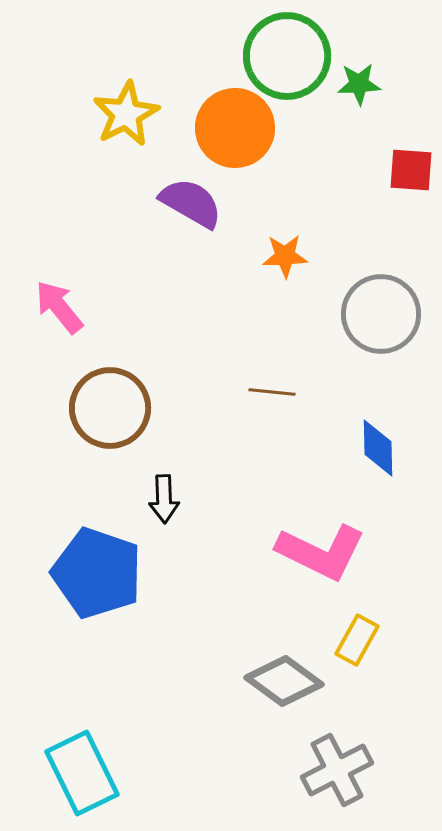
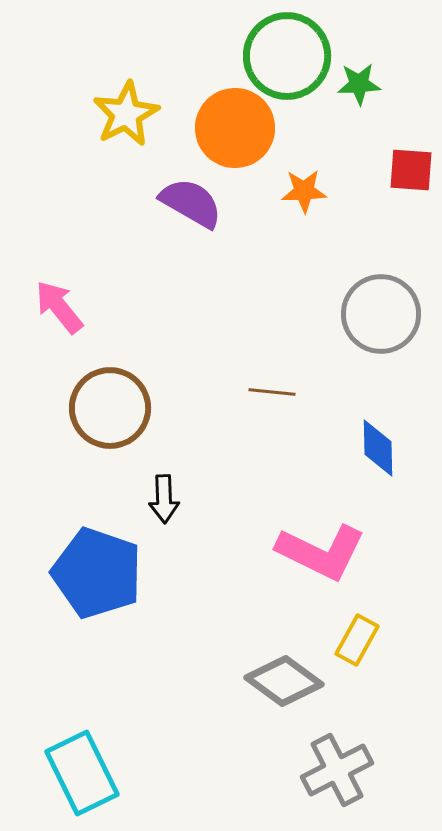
orange star: moved 19 px right, 65 px up
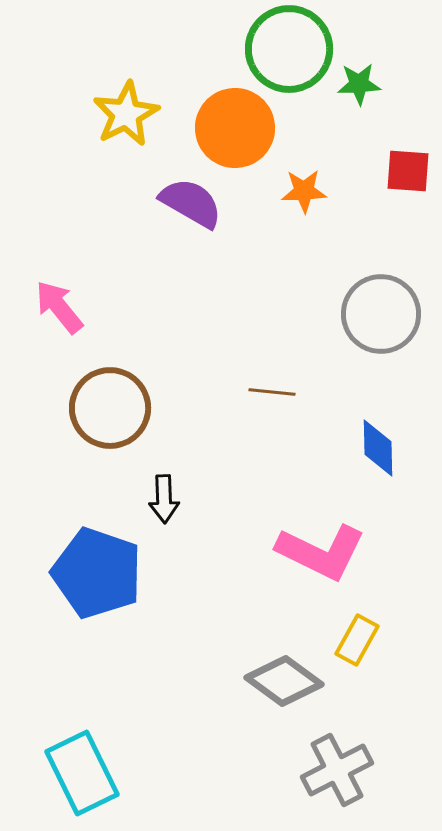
green circle: moved 2 px right, 7 px up
red square: moved 3 px left, 1 px down
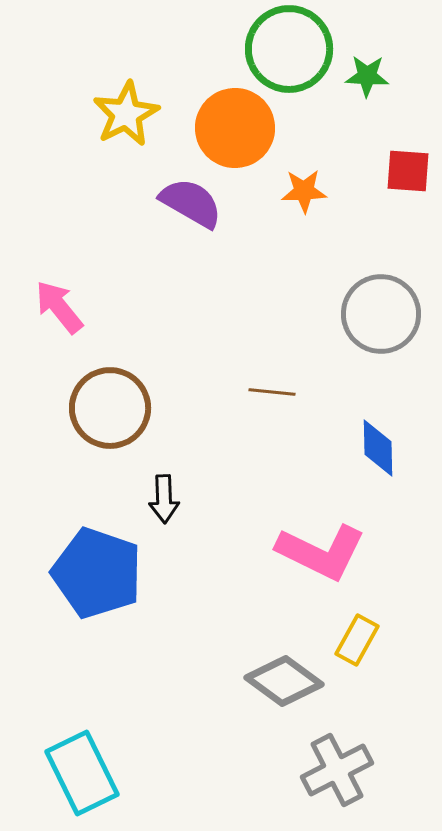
green star: moved 8 px right, 8 px up; rotated 6 degrees clockwise
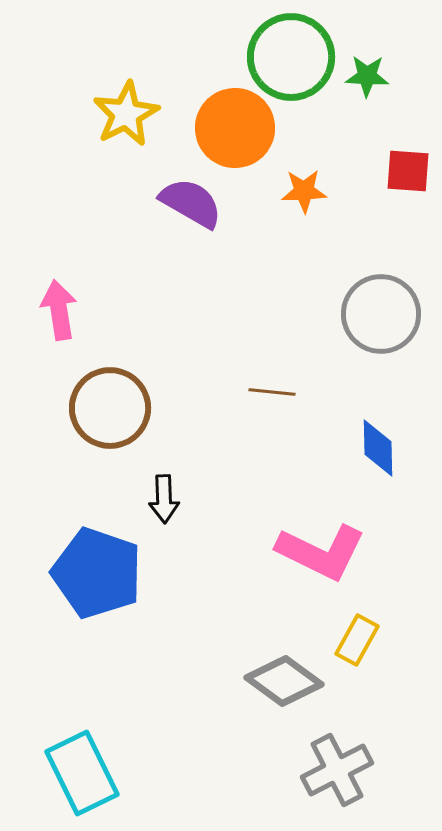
green circle: moved 2 px right, 8 px down
pink arrow: moved 3 px down; rotated 30 degrees clockwise
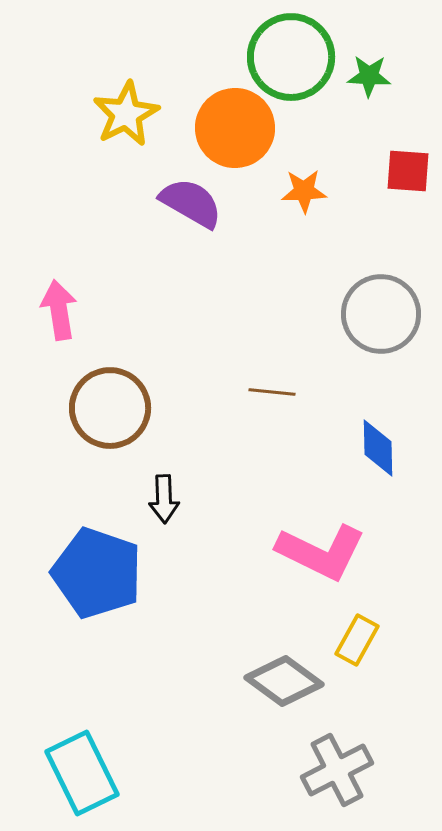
green star: moved 2 px right
